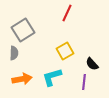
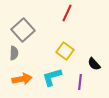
gray square: rotated 10 degrees counterclockwise
yellow square: rotated 24 degrees counterclockwise
black semicircle: moved 2 px right
purple line: moved 4 px left
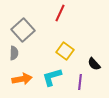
red line: moved 7 px left
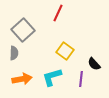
red line: moved 2 px left
purple line: moved 1 px right, 3 px up
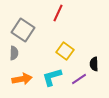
gray square: rotated 15 degrees counterclockwise
black semicircle: rotated 40 degrees clockwise
purple line: moved 2 px left; rotated 49 degrees clockwise
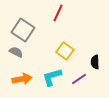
gray semicircle: moved 2 px right, 1 px up; rotated 64 degrees counterclockwise
black semicircle: moved 1 px right, 2 px up
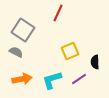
yellow square: moved 5 px right; rotated 30 degrees clockwise
cyan L-shape: moved 3 px down
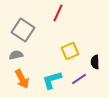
gray semicircle: moved 3 px down; rotated 40 degrees counterclockwise
orange arrow: rotated 72 degrees clockwise
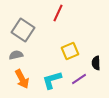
black semicircle: moved 1 px right, 1 px down
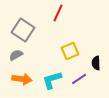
gray semicircle: rotated 16 degrees counterclockwise
orange arrow: rotated 54 degrees counterclockwise
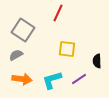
yellow square: moved 3 px left, 2 px up; rotated 30 degrees clockwise
black semicircle: moved 1 px right, 2 px up
